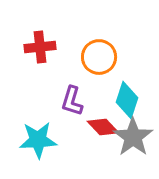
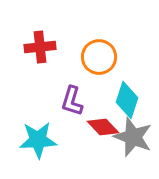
gray star: rotated 15 degrees counterclockwise
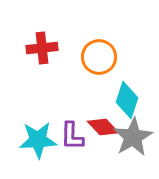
red cross: moved 2 px right, 1 px down
purple L-shape: moved 35 px down; rotated 16 degrees counterclockwise
gray star: rotated 21 degrees clockwise
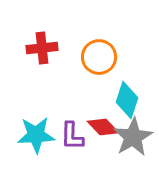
cyan star: moved 2 px left, 5 px up
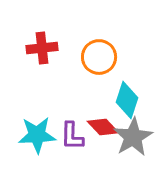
cyan star: moved 1 px right
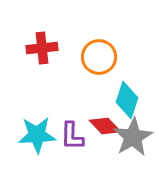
red diamond: moved 2 px right, 1 px up
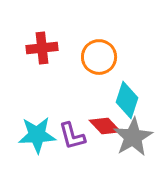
purple L-shape: rotated 16 degrees counterclockwise
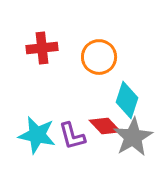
cyan star: rotated 15 degrees clockwise
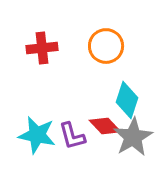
orange circle: moved 7 px right, 11 px up
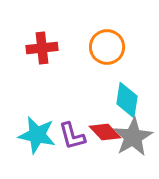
orange circle: moved 1 px right, 1 px down
cyan diamond: rotated 9 degrees counterclockwise
red diamond: moved 6 px down
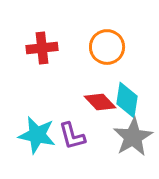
red diamond: moved 5 px left, 30 px up
